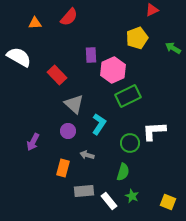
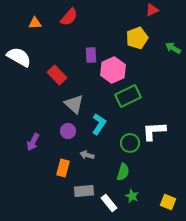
white rectangle: moved 2 px down
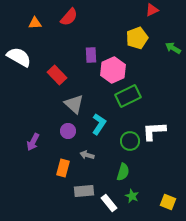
green circle: moved 2 px up
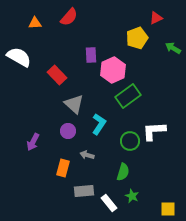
red triangle: moved 4 px right, 8 px down
green rectangle: rotated 10 degrees counterclockwise
yellow square: moved 7 px down; rotated 21 degrees counterclockwise
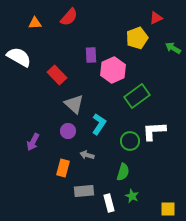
green rectangle: moved 9 px right
white rectangle: rotated 24 degrees clockwise
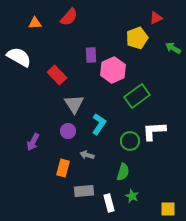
gray triangle: rotated 15 degrees clockwise
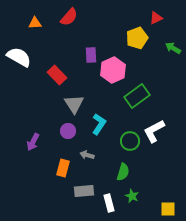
white L-shape: rotated 25 degrees counterclockwise
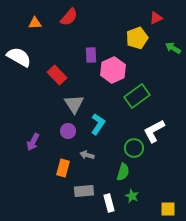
cyan L-shape: moved 1 px left
green circle: moved 4 px right, 7 px down
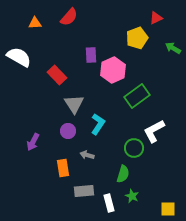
orange rectangle: rotated 24 degrees counterclockwise
green semicircle: moved 2 px down
